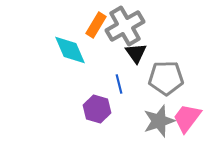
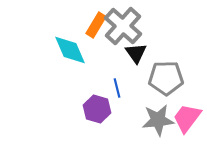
gray cross: moved 2 px left; rotated 18 degrees counterclockwise
blue line: moved 2 px left, 4 px down
gray star: moved 1 px left, 1 px up; rotated 12 degrees clockwise
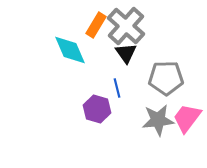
gray cross: moved 3 px right
black triangle: moved 10 px left
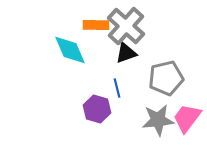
orange rectangle: rotated 60 degrees clockwise
black triangle: rotated 45 degrees clockwise
gray pentagon: rotated 12 degrees counterclockwise
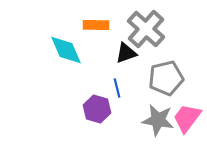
gray cross: moved 20 px right, 3 px down
cyan diamond: moved 4 px left
gray star: rotated 16 degrees clockwise
